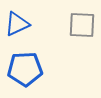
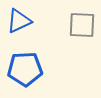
blue triangle: moved 2 px right, 3 px up
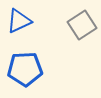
gray square: rotated 36 degrees counterclockwise
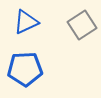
blue triangle: moved 7 px right, 1 px down
